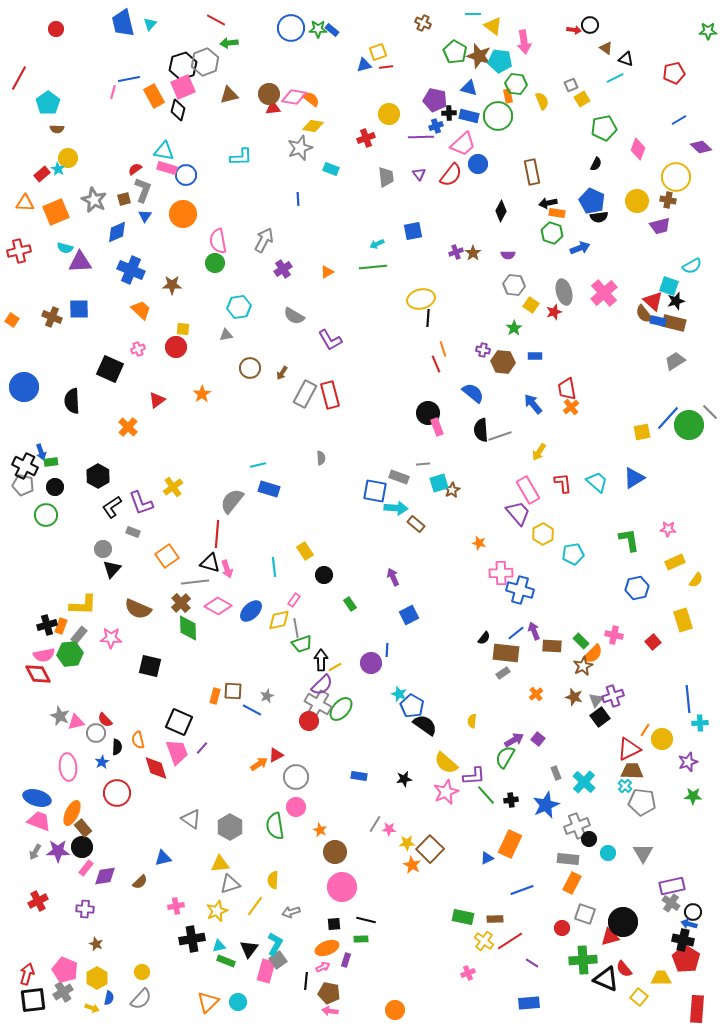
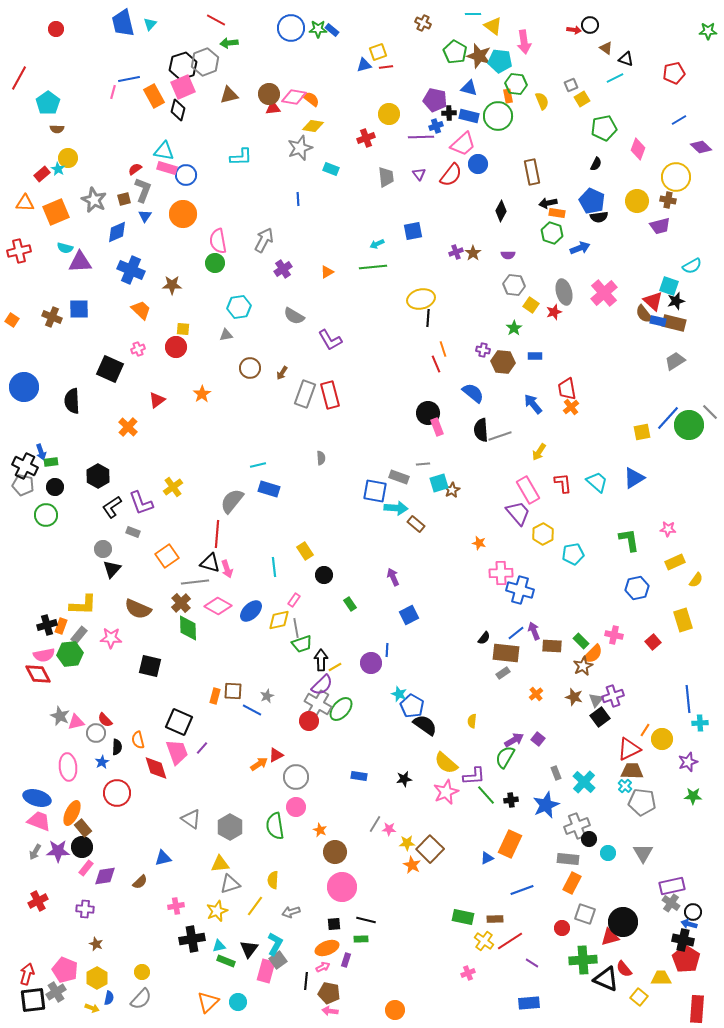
gray rectangle at (305, 394): rotated 8 degrees counterclockwise
gray cross at (63, 992): moved 7 px left
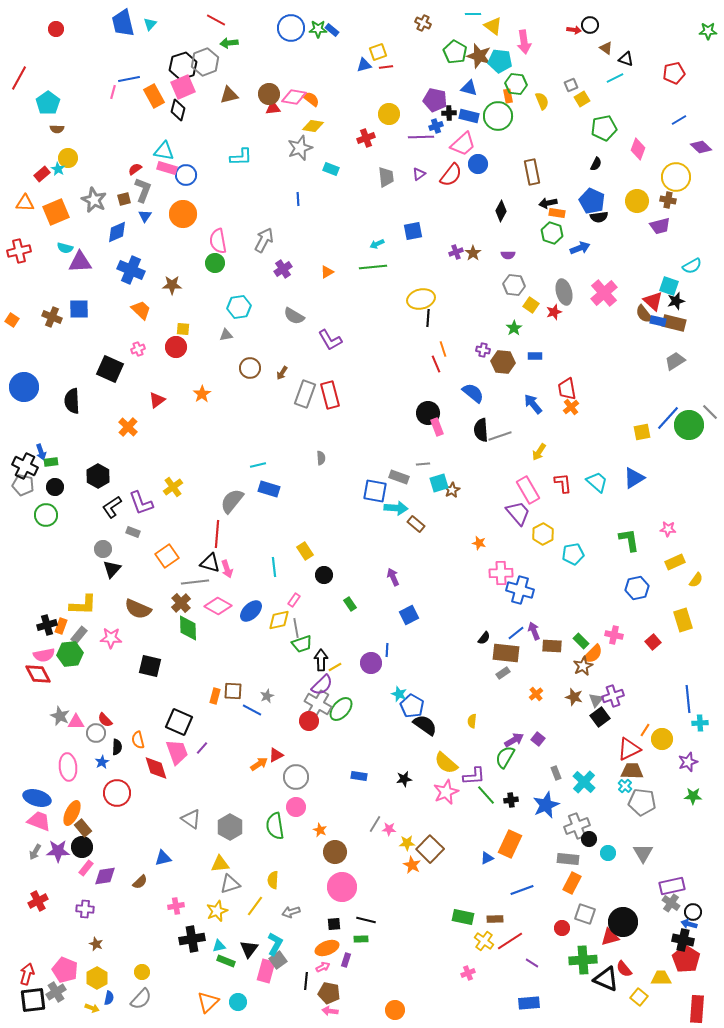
purple triangle at (419, 174): rotated 32 degrees clockwise
pink triangle at (76, 722): rotated 12 degrees clockwise
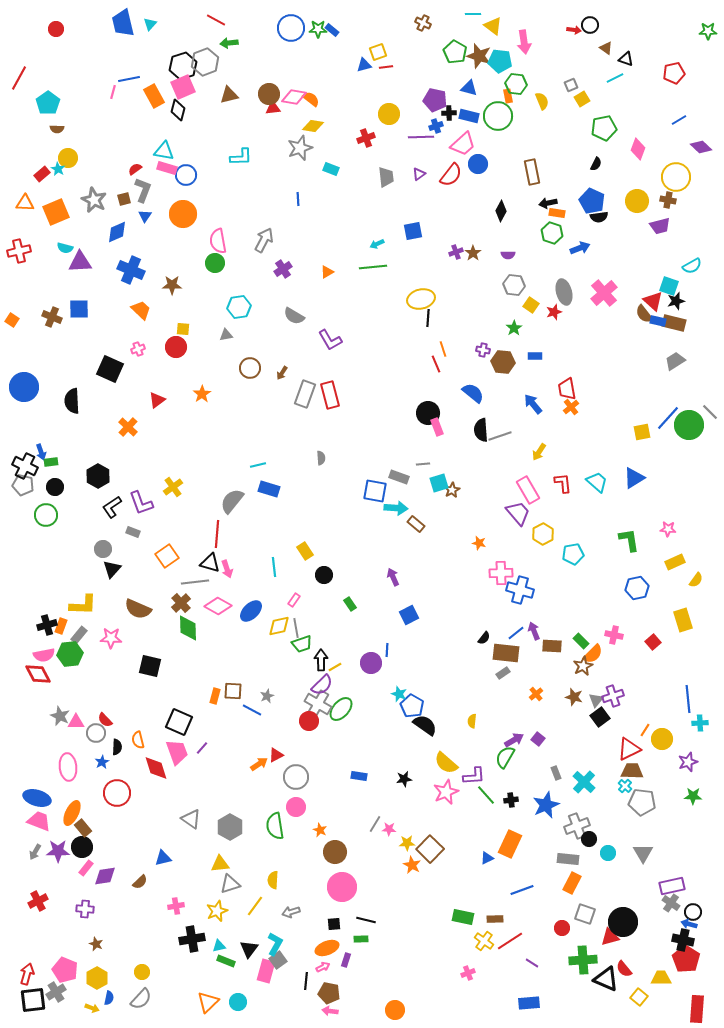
yellow diamond at (279, 620): moved 6 px down
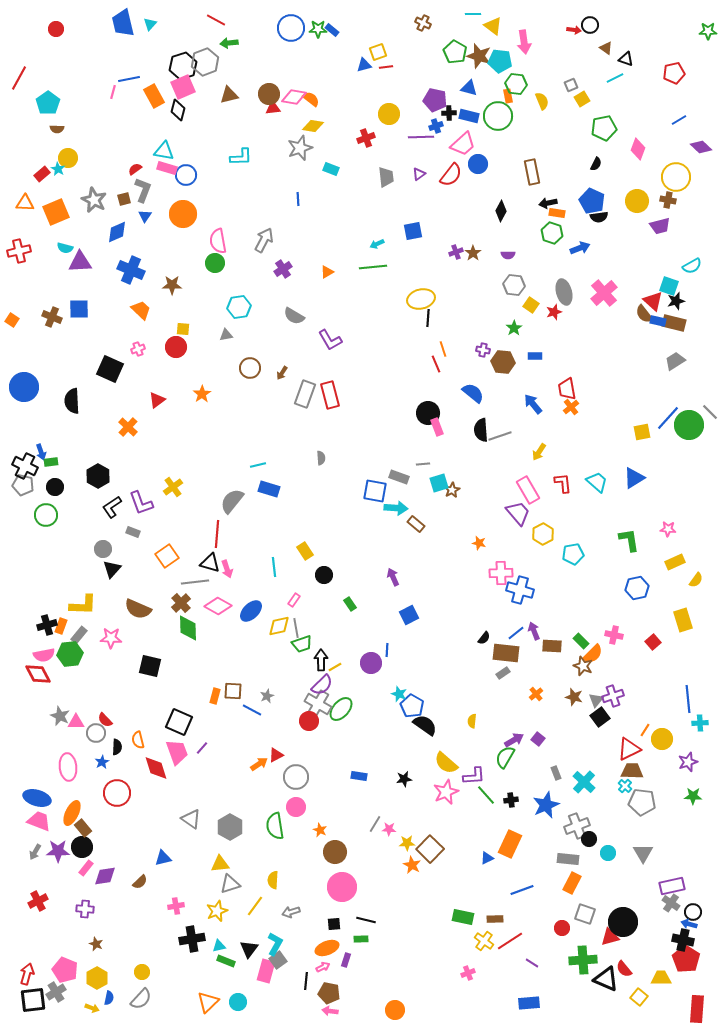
brown star at (583, 666): rotated 24 degrees counterclockwise
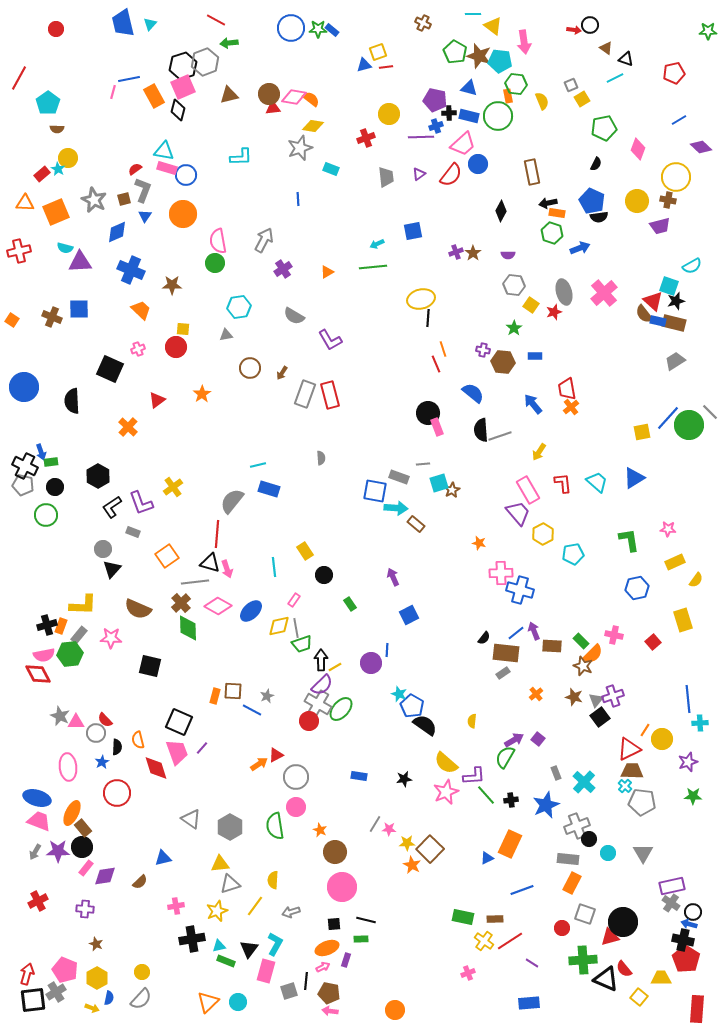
gray square at (278, 960): moved 11 px right, 31 px down; rotated 18 degrees clockwise
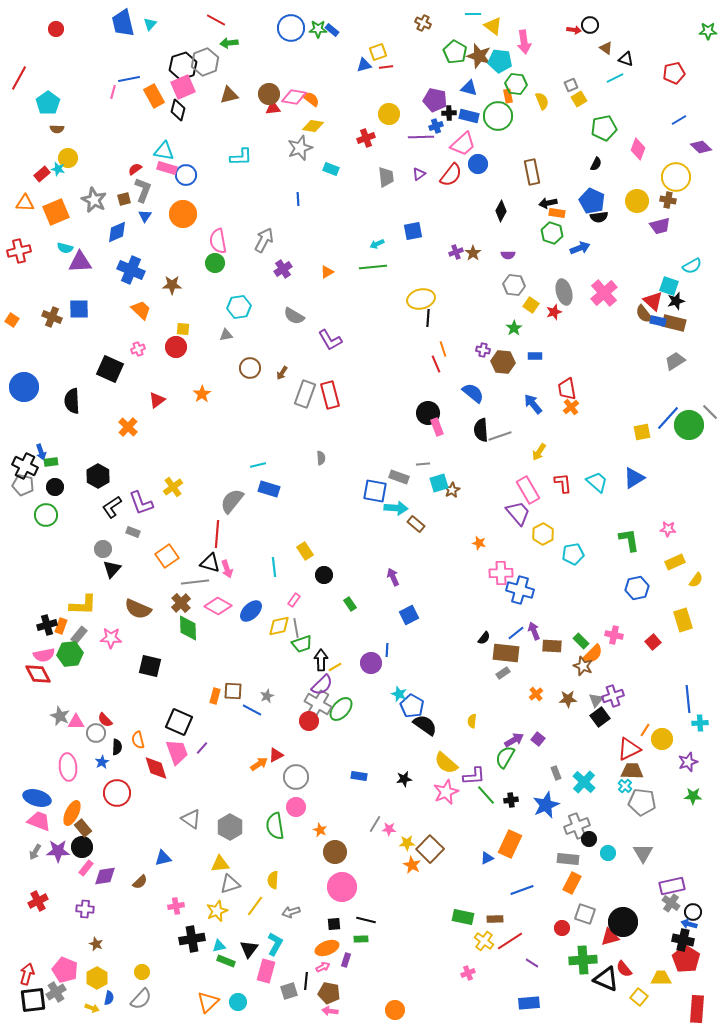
yellow square at (582, 99): moved 3 px left
cyan star at (58, 169): rotated 16 degrees counterclockwise
brown star at (574, 697): moved 6 px left, 2 px down; rotated 18 degrees counterclockwise
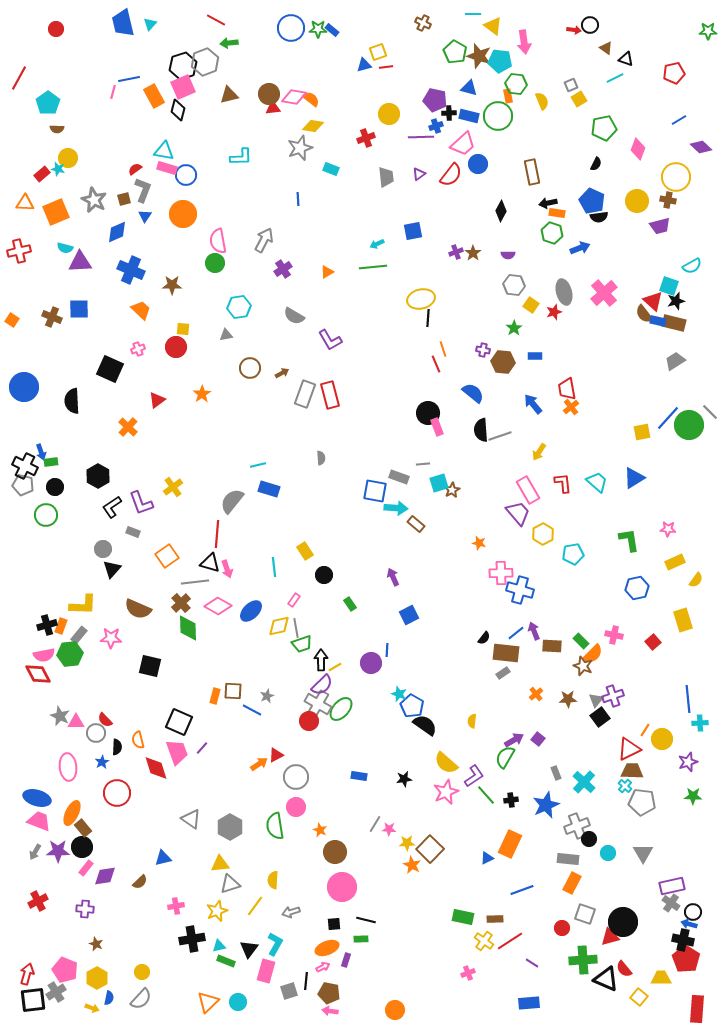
brown arrow at (282, 373): rotated 152 degrees counterclockwise
purple L-shape at (474, 776): rotated 30 degrees counterclockwise
